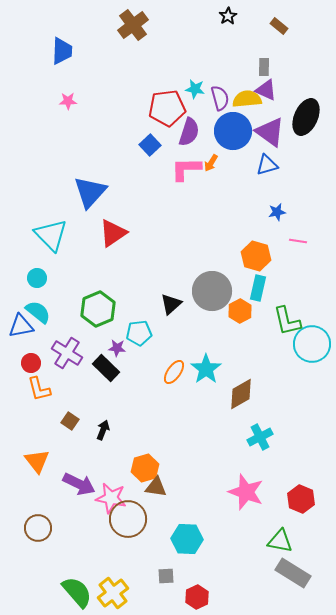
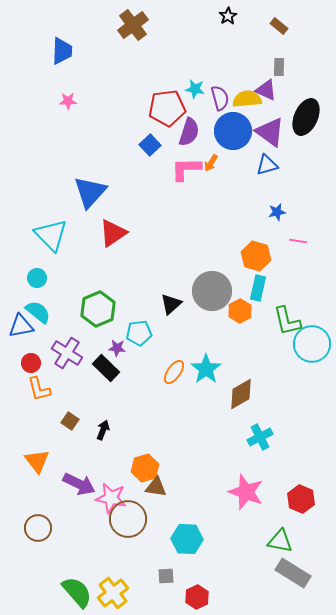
gray rectangle at (264, 67): moved 15 px right
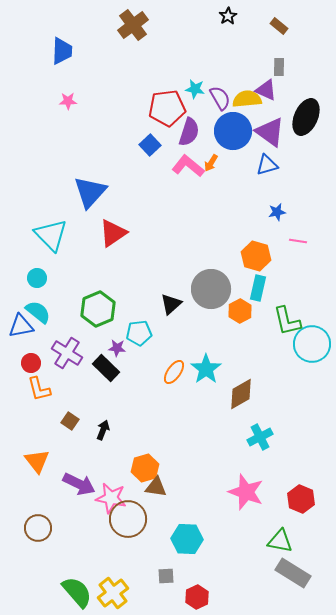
purple semicircle at (220, 98): rotated 15 degrees counterclockwise
pink L-shape at (186, 169): moved 2 px right, 3 px up; rotated 40 degrees clockwise
gray circle at (212, 291): moved 1 px left, 2 px up
